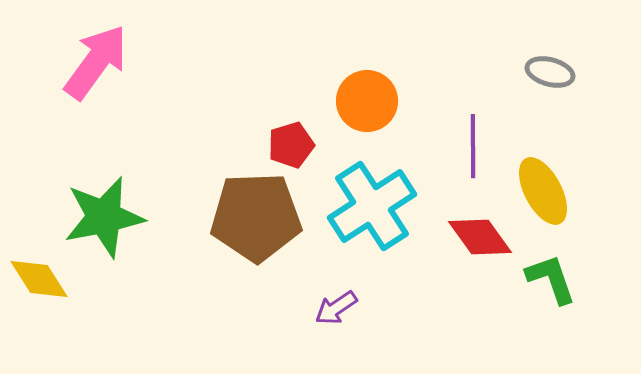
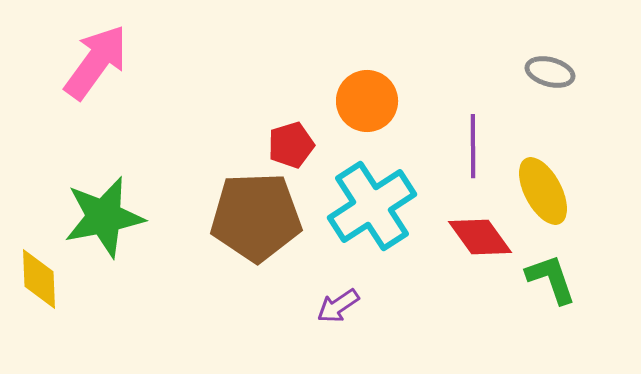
yellow diamond: rotated 30 degrees clockwise
purple arrow: moved 2 px right, 2 px up
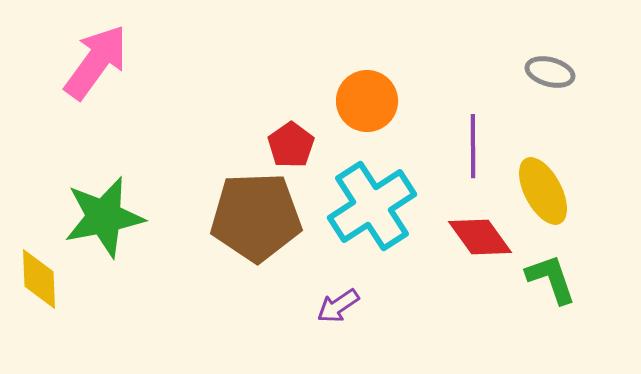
red pentagon: rotated 18 degrees counterclockwise
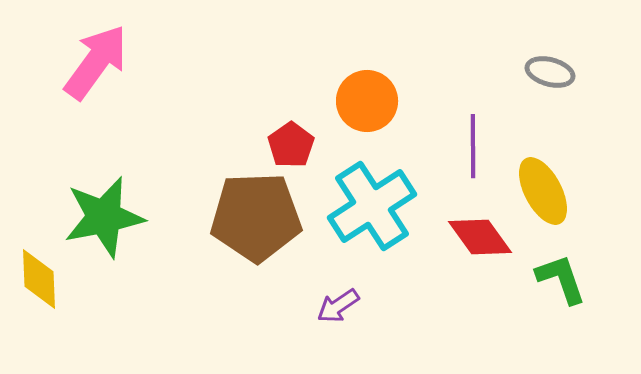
green L-shape: moved 10 px right
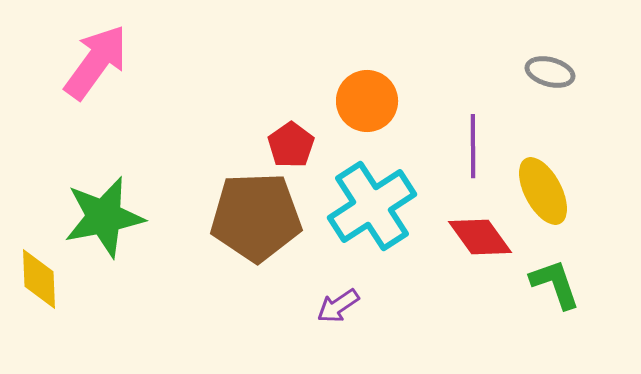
green L-shape: moved 6 px left, 5 px down
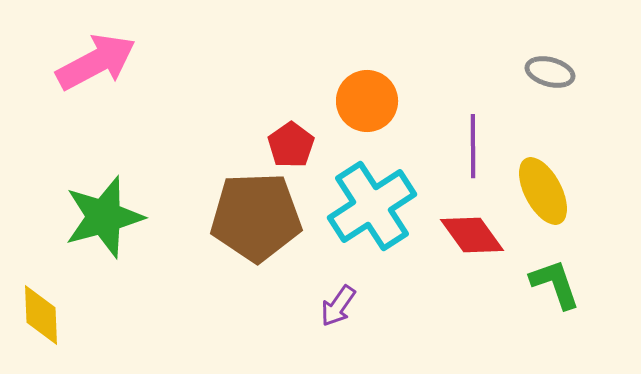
pink arrow: rotated 26 degrees clockwise
green star: rotated 4 degrees counterclockwise
red diamond: moved 8 px left, 2 px up
yellow diamond: moved 2 px right, 36 px down
purple arrow: rotated 21 degrees counterclockwise
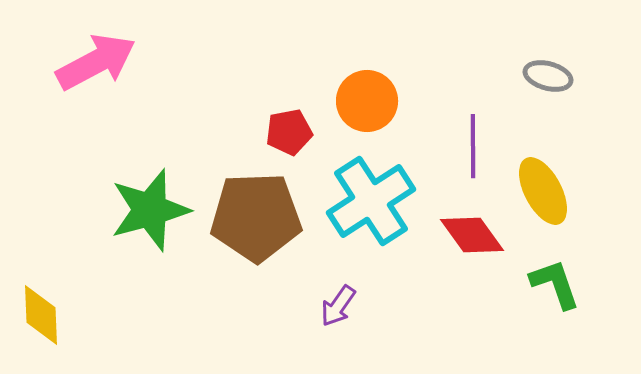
gray ellipse: moved 2 px left, 4 px down
red pentagon: moved 2 px left, 13 px up; rotated 24 degrees clockwise
cyan cross: moved 1 px left, 5 px up
green star: moved 46 px right, 7 px up
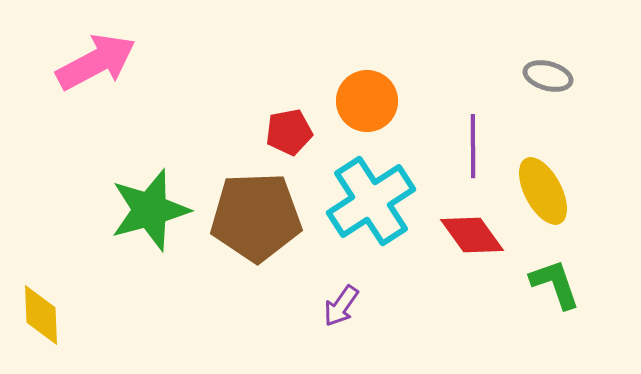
purple arrow: moved 3 px right
